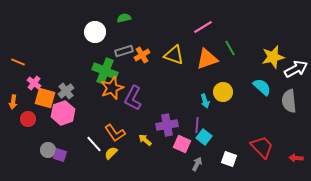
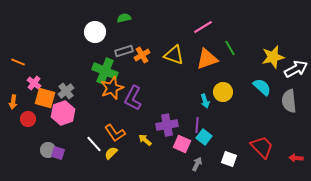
purple square: moved 2 px left, 2 px up
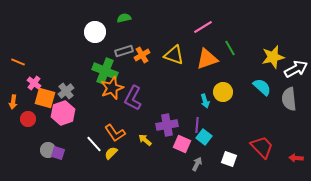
gray semicircle: moved 2 px up
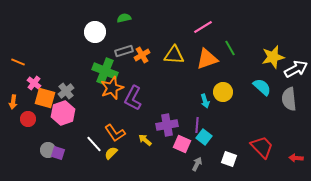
yellow triangle: rotated 15 degrees counterclockwise
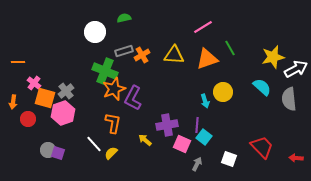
orange line: rotated 24 degrees counterclockwise
orange star: moved 2 px right, 1 px down
orange L-shape: moved 2 px left, 10 px up; rotated 135 degrees counterclockwise
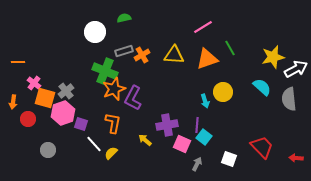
purple square: moved 23 px right, 29 px up
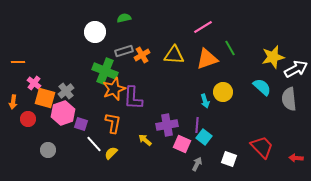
purple L-shape: rotated 25 degrees counterclockwise
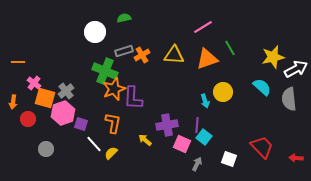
gray circle: moved 2 px left, 1 px up
